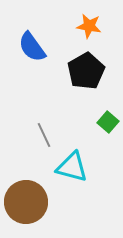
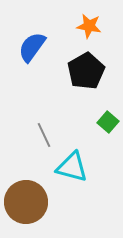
blue semicircle: rotated 72 degrees clockwise
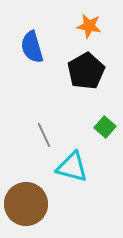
blue semicircle: rotated 52 degrees counterclockwise
green square: moved 3 px left, 5 px down
brown circle: moved 2 px down
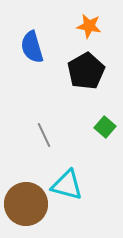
cyan triangle: moved 5 px left, 18 px down
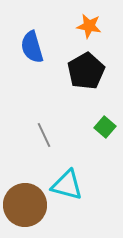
brown circle: moved 1 px left, 1 px down
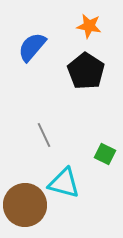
blue semicircle: rotated 56 degrees clockwise
black pentagon: rotated 9 degrees counterclockwise
green square: moved 27 px down; rotated 15 degrees counterclockwise
cyan triangle: moved 3 px left, 2 px up
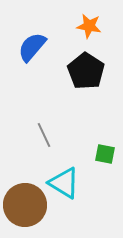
green square: rotated 15 degrees counterclockwise
cyan triangle: rotated 16 degrees clockwise
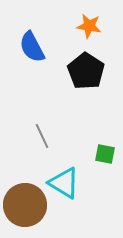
blue semicircle: rotated 68 degrees counterclockwise
gray line: moved 2 px left, 1 px down
